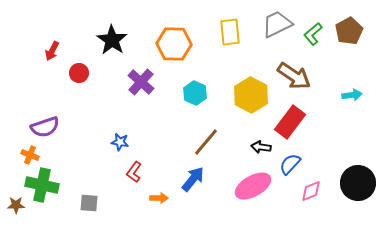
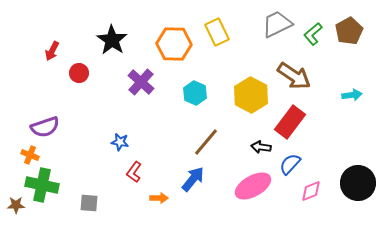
yellow rectangle: moved 13 px left; rotated 20 degrees counterclockwise
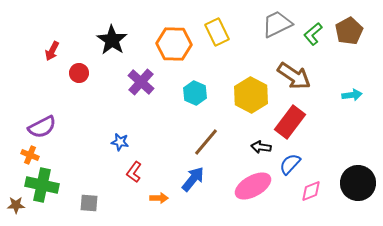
purple semicircle: moved 3 px left; rotated 8 degrees counterclockwise
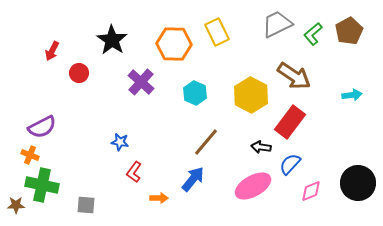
gray square: moved 3 px left, 2 px down
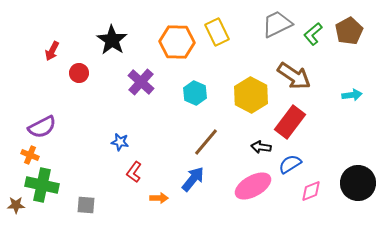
orange hexagon: moved 3 px right, 2 px up
blue semicircle: rotated 15 degrees clockwise
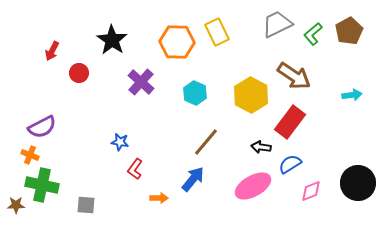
red L-shape: moved 1 px right, 3 px up
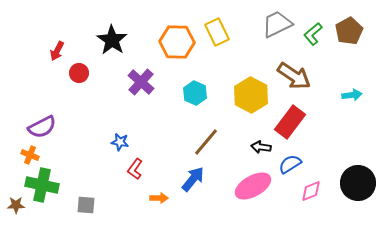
red arrow: moved 5 px right
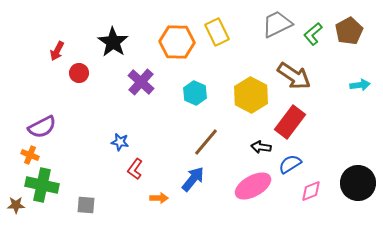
black star: moved 1 px right, 2 px down
cyan arrow: moved 8 px right, 10 px up
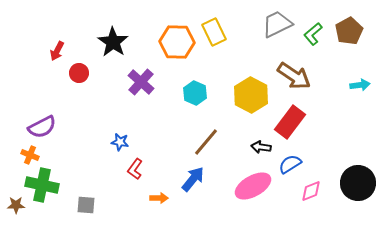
yellow rectangle: moved 3 px left
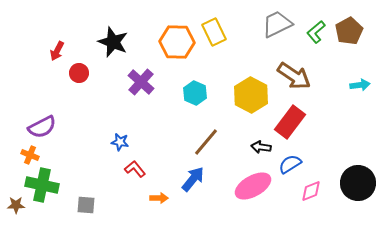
green L-shape: moved 3 px right, 2 px up
black star: rotated 12 degrees counterclockwise
red L-shape: rotated 105 degrees clockwise
